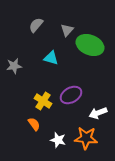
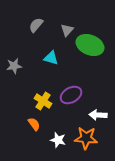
white arrow: moved 2 px down; rotated 24 degrees clockwise
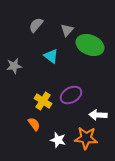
cyan triangle: moved 2 px up; rotated 21 degrees clockwise
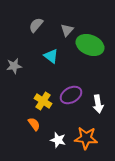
white arrow: moved 11 px up; rotated 102 degrees counterclockwise
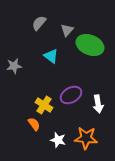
gray semicircle: moved 3 px right, 2 px up
yellow cross: moved 1 px right, 4 px down
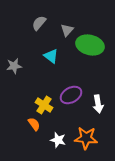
green ellipse: rotated 8 degrees counterclockwise
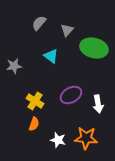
green ellipse: moved 4 px right, 3 px down
yellow cross: moved 9 px left, 4 px up
orange semicircle: rotated 56 degrees clockwise
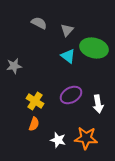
gray semicircle: rotated 77 degrees clockwise
cyan triangle: moved 17 px right
